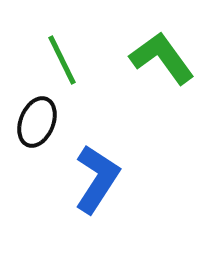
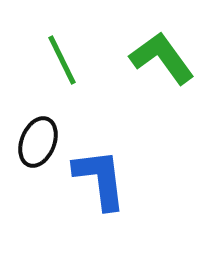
black ellipse: moved 1 px right, 20 px down
blue L-shape: moved 3 px right; rotated 40 degrees counterclockwise
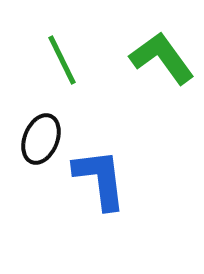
black ellipse: moved 3 px right, 3 px up
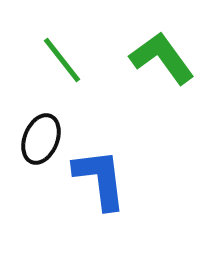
green line: rotated 12 degrees counterclockwise
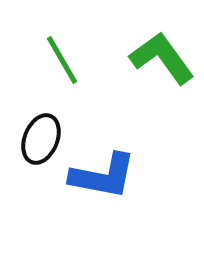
green line: rotated 8 degrees clockwise
blue L-shape: moved 3 px right, 3 px up; rotated 108 degrees clockwise
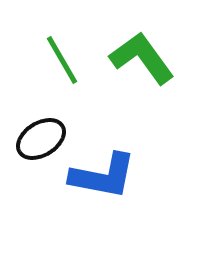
green L-shape: moved 20 px left
black ellipse: rotated 36 degrees clockwise
